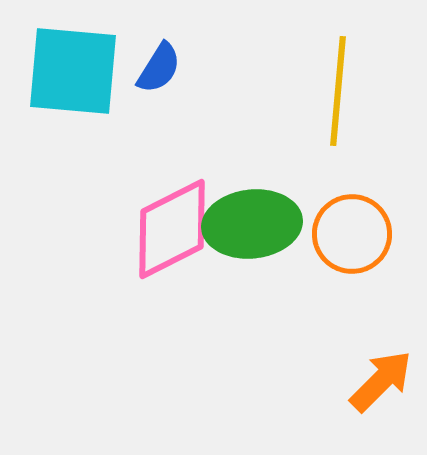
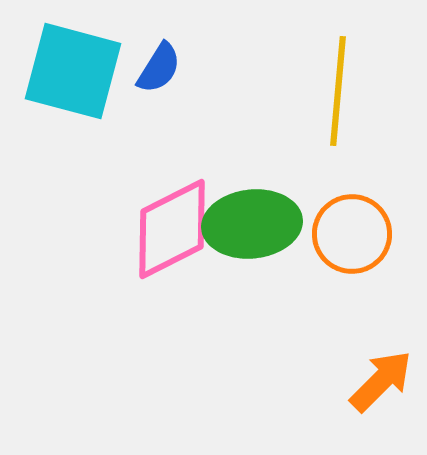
cyan square: rotated 10 degrees clockwise
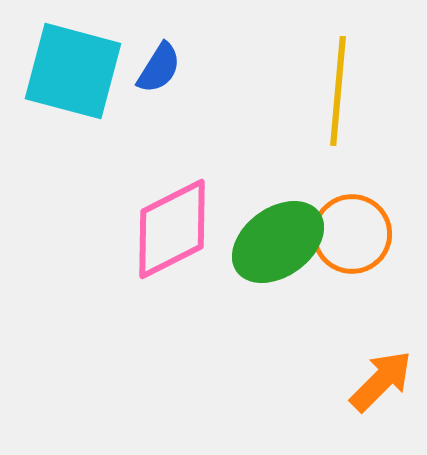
green ellipse: moved 26 px right, 18 px down; rotated 30 degrees counterclockwise
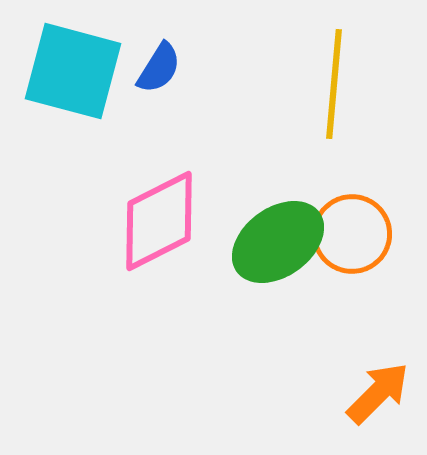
yellow line: moved 4 px left, 7 px up
pink diamond: moved 13 px left, 8 px up
orange arrow: moved 3 px left, 12 px down
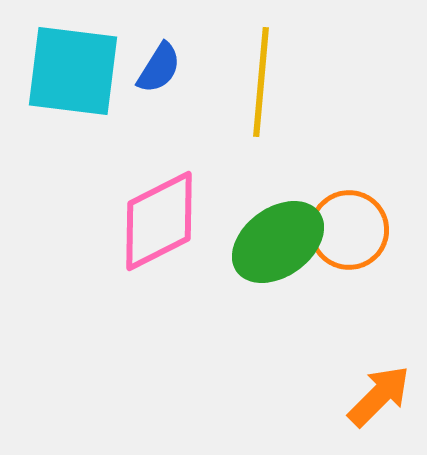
cyan square: rotated 8 degrees counterclockwise
yellow line: moved 73 px left, 2 px up
orange circle: moved 3 px left, 4 px up
orange arrow: moved 1 px right, 3 px down
